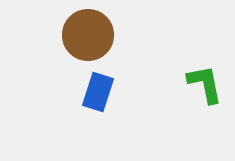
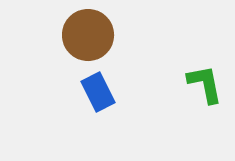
blue rectangle: rotated 45 degrees counterclockwise
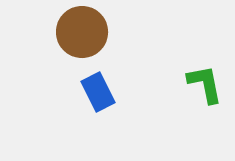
brown circle: moved 6 px left, 3 px up
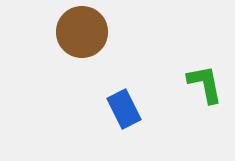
blue rectangle: moved 26 px right, 17 px down
